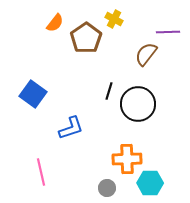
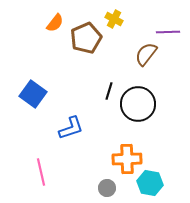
brown pentagon: rotated 12 degrees clockwise
cyan hexagon: rotated 10 degrees clockwise
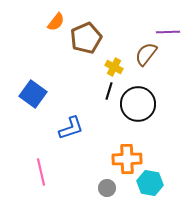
yellow cross: moved 48 px down
orange semicircle: moved 1 px right, 1 px up
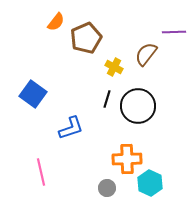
purple line: moved 6 px right
black line: moved 2 px left, 8 px down
black circle: moved 2 px down
cyan hexagon: rotated 15 degrees clockwise
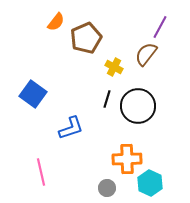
purple line: moved 14 px left, 5 px up; rotated 60 degrees counterclockwise
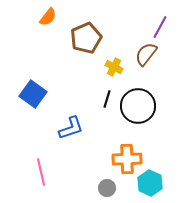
orange semicircle: moved 8 px left, 5 px up
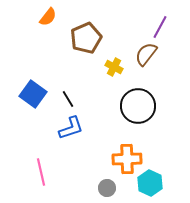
black line: moved 39 px left; rotated 48 degrees counterclockwise
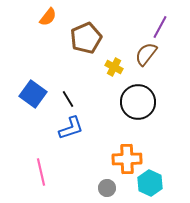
black circle: moved 4 px up
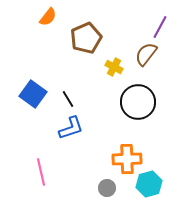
cyan hexagon: moved 1 px left, 1 px down; rotated 20 degrees clockwise
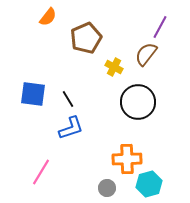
blue square: rotated 28 degrees counterclockwise
pink line: rotated 44 degrees clockwise
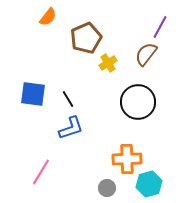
yellow cross: moved 6 px left, 4 px up; rotated 30 degrees clockwise
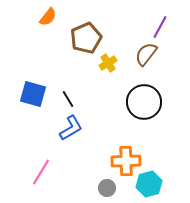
blue square: rotated 8 degrees clockwise
black circle: moved 6 px right
blue L-shape: rotated 12 degrees counterclockwise
orange cross: moved 1 px left, 2 px down
